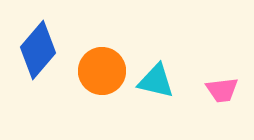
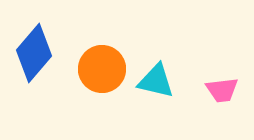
blue diamond: moved 4 px left, 3 px down
orange circle: moved 2 px up
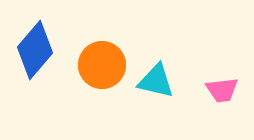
blue diamond: moved 1 px right, 3 px up
orange circle: moved 4 px up
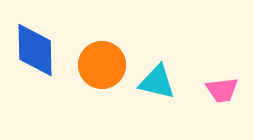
blue diamond: rotated 42 degrees counterclockwise
cyan triangle: moved 1 px right, 1 px down
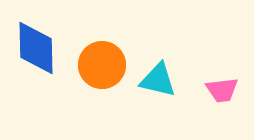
blue diamond: moved 1 px right, 2 px up
cyan triangle: moved 1 px right, 2 px up
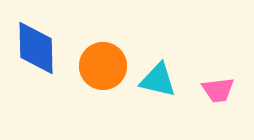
orange circle: moved 1 px right, 1 px down
pink trapezoid: moved 4 px left
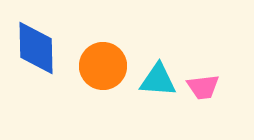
cyan triangle: rotated 9 degrees counterclockwise
pink trapezoid: moved 15 px left, 3 px up
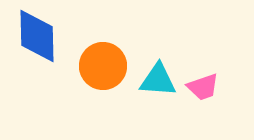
blue diamond: moved 1 px right, 12 px up
pink trapezoid: rotated 12 degrees counterclockwise
